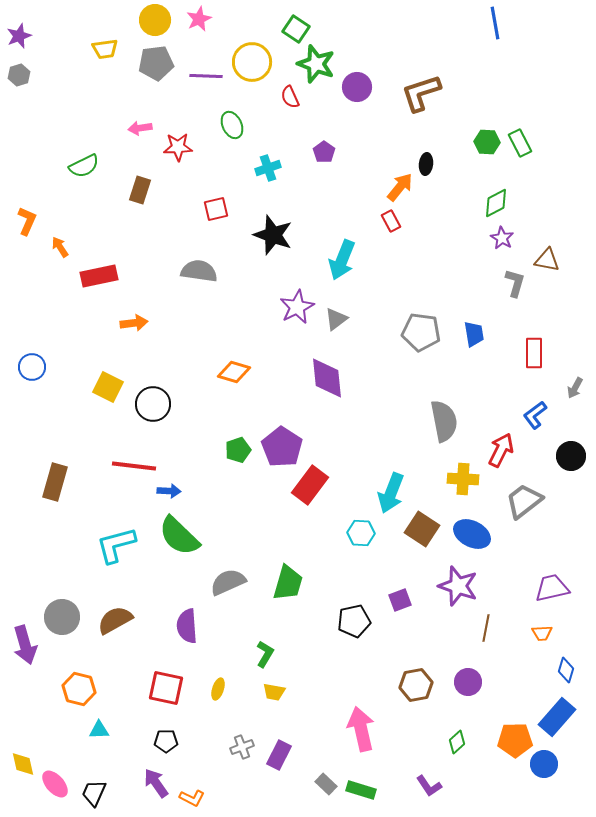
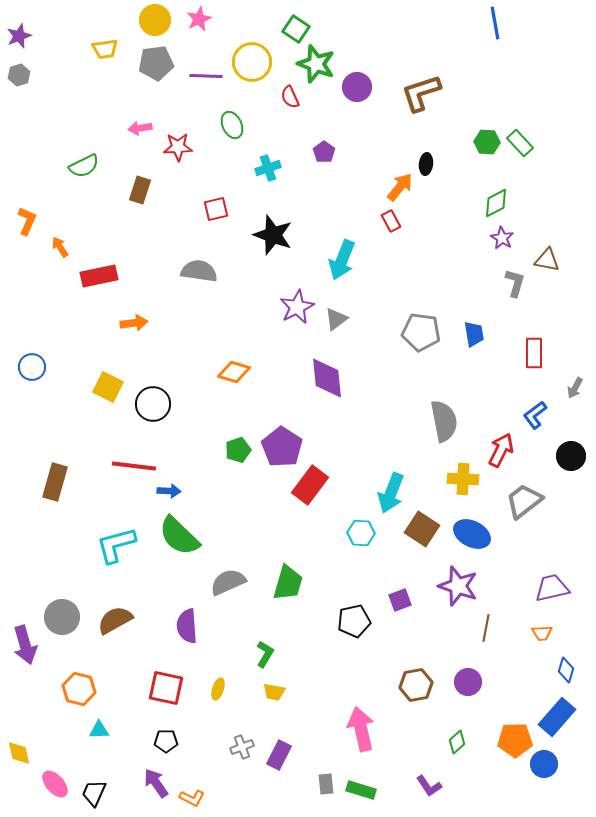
green rectangle at (520, 143): rotated 16 degrees counterclockwise
yellow diamond at (23, 764): moved 4 px left, 11 px up
gray rectangle at (326, 784): rotated 40 degrees clockwise
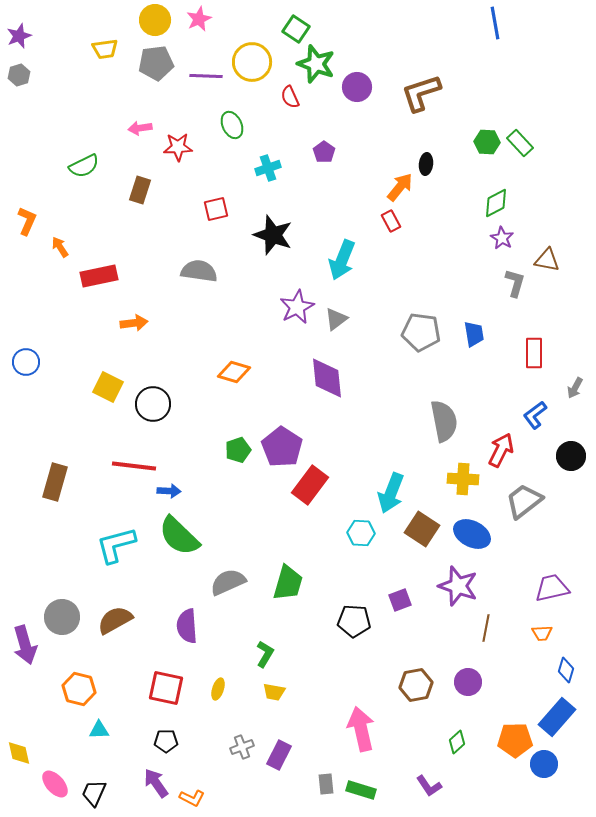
blue circle at (32, 367): moved 6 px left, 5 px up
black pentagon at (354, 621): rotated 16 degrees clockwise
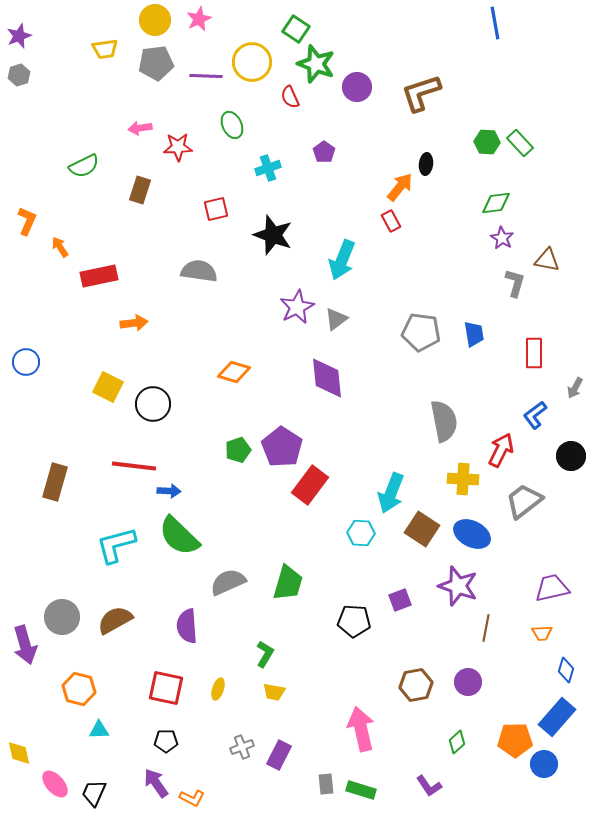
green diamond at (496, 203): rotated 20 degrees clockwise
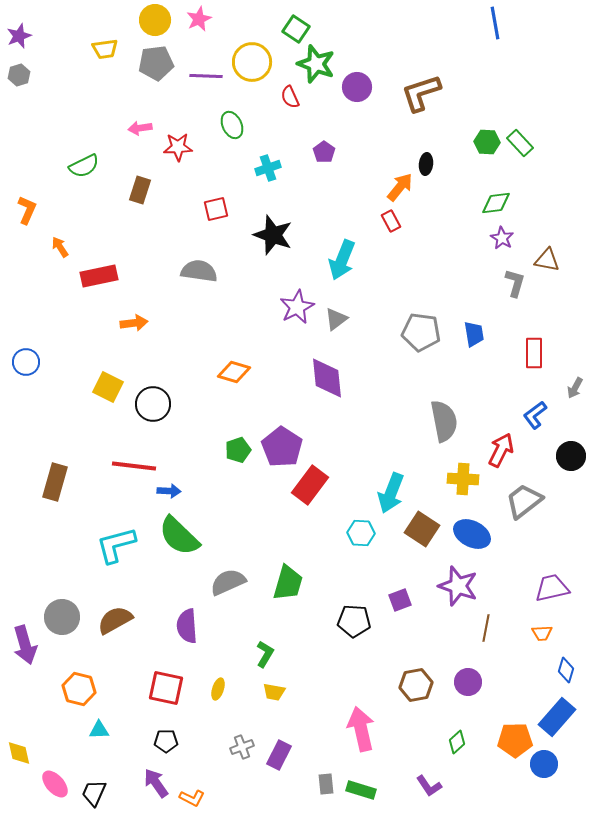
orange L-shape at (27, 221): moved 11 px up
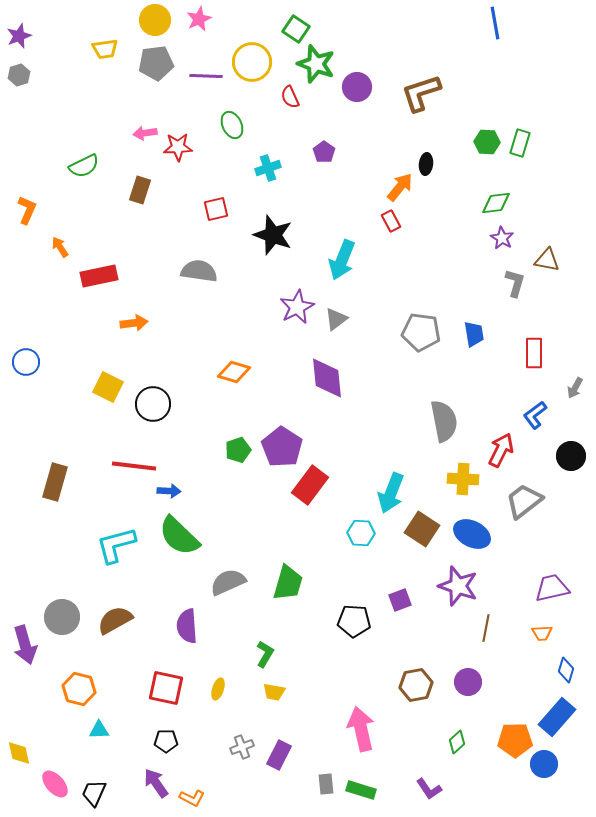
pink arrow at (140, 128): moved 5 px right, 5 px down
green rectangle at (520, 143): rotated 60 degrees clockwise
purple L-shape at (429, 786): moved 3 px down
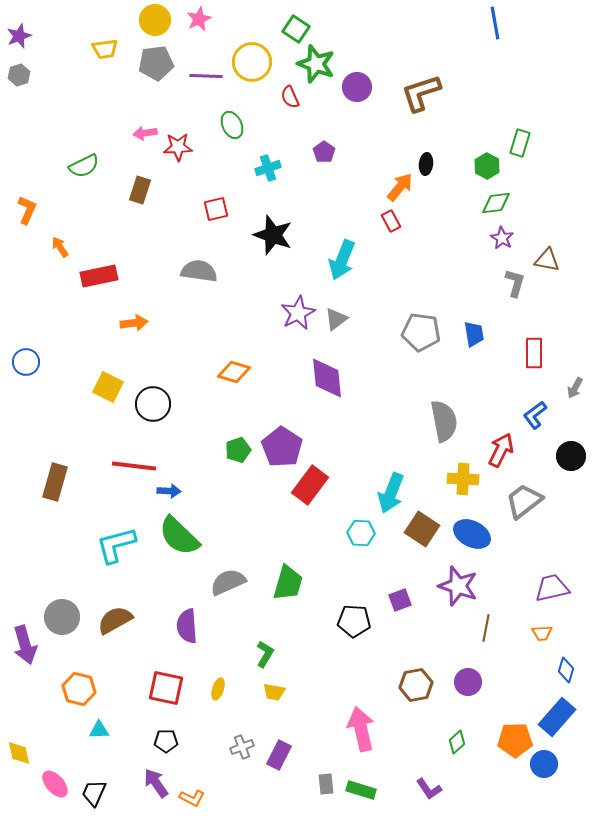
green hexagon at (487, 142): moved 24 px down; rotated 25 degrees clockwise
purple star at (297, 307): moved 1 px right, 6 px down
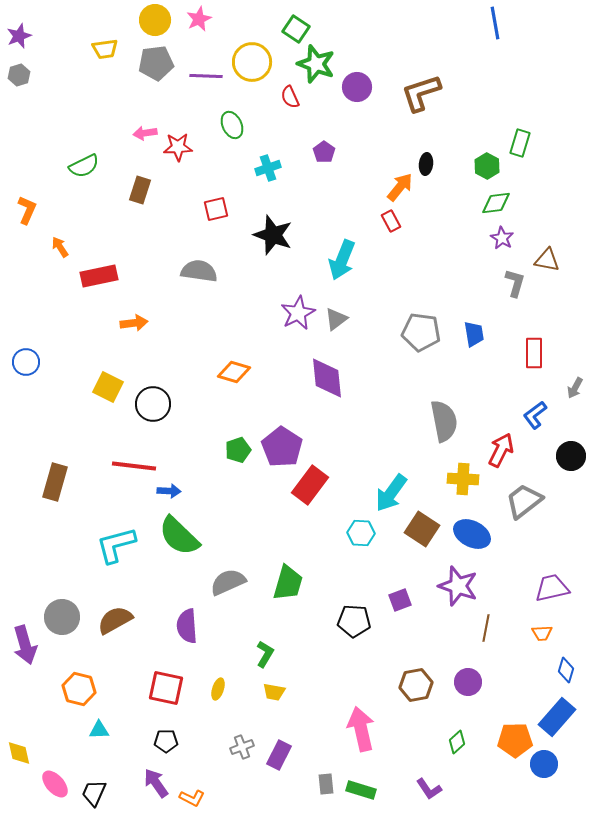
cyan arrow at (391, 493): rotated 15 degrees clockwise
